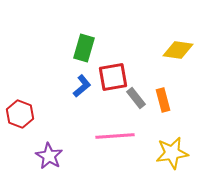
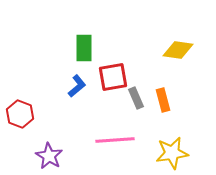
green rectangle: rotated 16 degrees counterclockwise
blue L-shape: moved 5 px left
gray rectangle: rotated 15 degrees clockwise
pink line: moved 4 px down
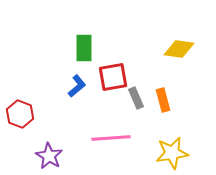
yellow diamond: moved 1 px right, 1 px up
pink line: moved 4 px left, 2 px up
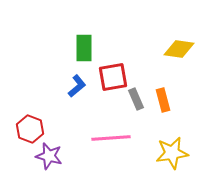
gray rectangle: moved 1 px down
red hexagon: moved 10 px right, 15 px down
purple star: rotated 16 degrees counterclockwise
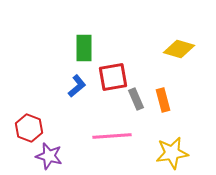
yellow diamond: rotated 8 degrees clockwise
red hexagon: moved 1 px left, 1 px up
pink line: moved 1 px right, 2 px up
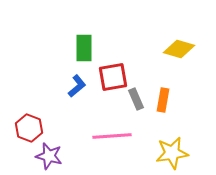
orange rectangle: rotated 25 degrees clockwise
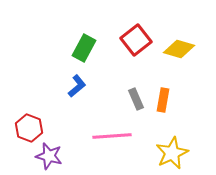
green rectangle: rotated 28 degrees clockwise
red square: moved 23 px right, 37 px up; rotated 28 degrees counterclockwise
yellow star: rotated 16 degrees counterclockwise
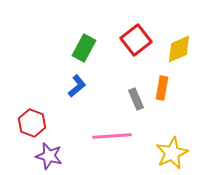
yellow diamond: rotated 40 degrees counterclockwise
orange rectangle: moved 1 px left, 12 px up
red hexagon: moved 3 px right, 5 px up
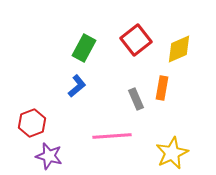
red hexagon: rotated 20 degrees clockwise
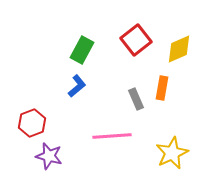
green rectangle: moved 2 px left, 2 px down
